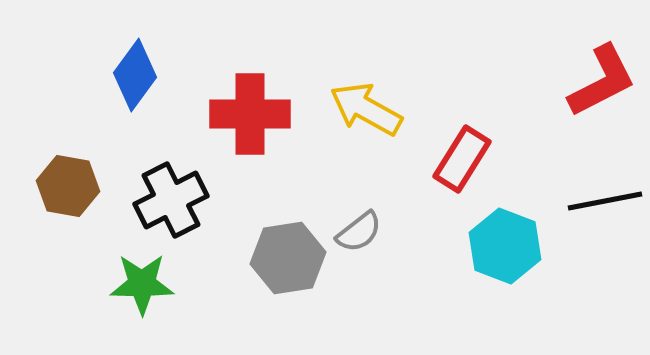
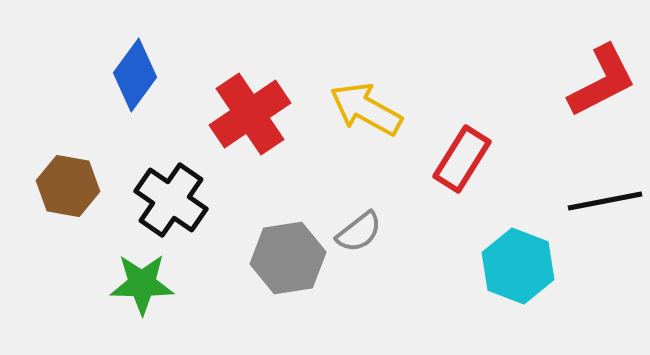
red cross: rotated 34 degrees counterclockwise
black cross: rotated 28 degrees counterclockwise
cyan hexagon: moved 13 px right, 20 px down
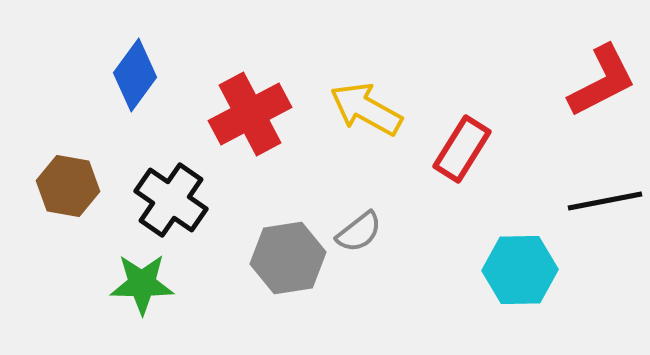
red cross: rotated 6 degrees clockwise
red rectangle: moved 10 px up
cyan hexagon: moved 2 px right, 4 px down; rotated 22 degrees counterclockwise
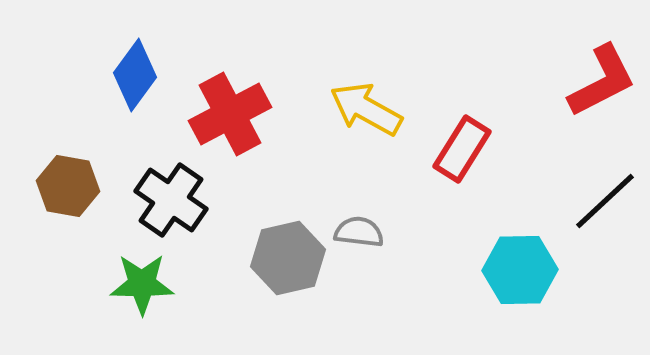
red cross: moved 20 px left
black line: rotated 32 degrees counterclockwise
gray semicircle: rotated 135 degrees counterclockwise
gray hexagon: rotated 4 degrees counterclockwise
